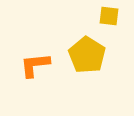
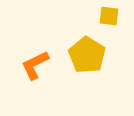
orange L-shape: rotated 20 degrees counterclockwise
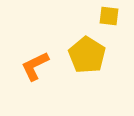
orange L-shape: moved 1 px down
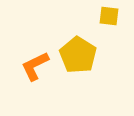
yellow pentagon: moved 9 px left
